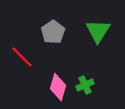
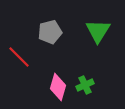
gray pentagon: moved 3 px left; rotated 20 degrees clockwise
red line: moved 3 px left
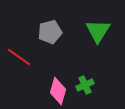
red line: rotated 10 degrees counterclockwise
pink diamond: moved 4 px down
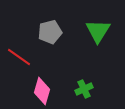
green cross: moved 1 px left, 4 px down
pink diamond: moved 16 px left
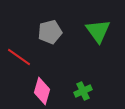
green triangle: rotated 8 degrees counterclockwise
green cross: moved 1 px left, 2 px down
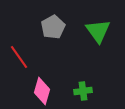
gray pentagon: moved 3 px right, 5 px up; rotated 15 degrees counterclockwise
red line: rotated 20 degrees clockwise
green cross: rotated 18 degrees clockwise
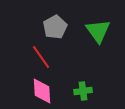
gray pentagon: moved 2 px right
red line: moved 22 px right
pink diamond: rotated 20 degrees counterclockwise
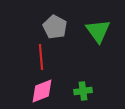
gray pentagon: rotated 15 degrees counterclockwise
red line: rotated 30 degrees clockwise
pink diamond: rotated 72 degrees clockwise
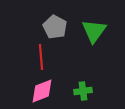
green triangle: moved 4 px left; rotated 12 degrees clockwise
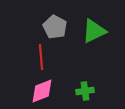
green triangle: rotated 28 degrees clockwise
green cross: moved 2 px right
